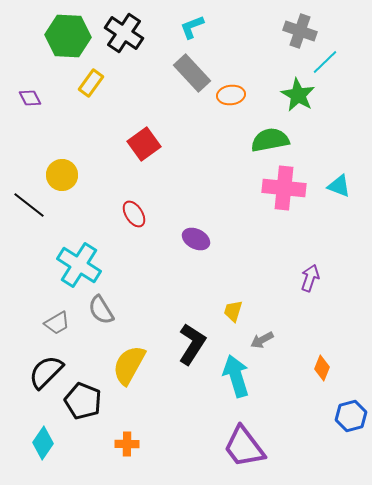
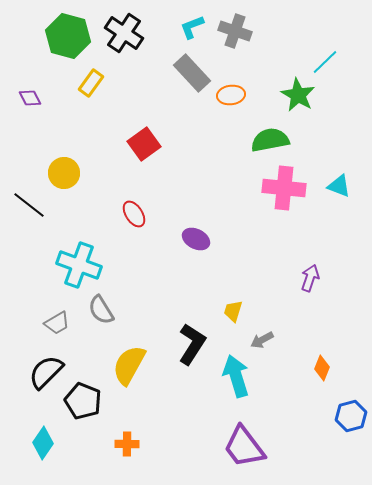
gray cross: moved 65 px left
green hexagon: rotated 12 degrees clockwise
yellow circle: moved 2 px right, 2 px up
cyan cross: rotated 12 degrees counterclockwise
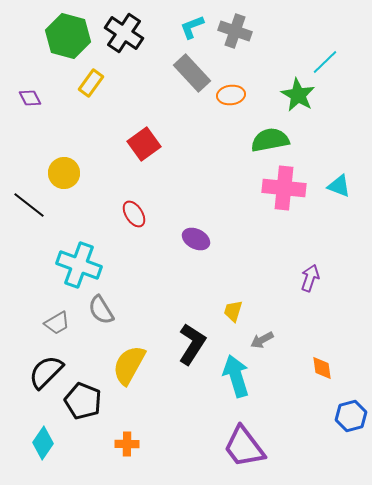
orange diamond: rotated 30 degrees counterclockwise
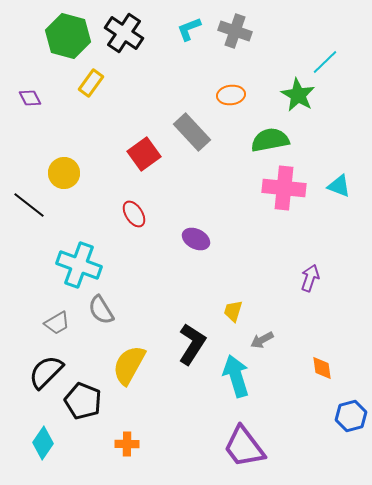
cyan L-shape: moved 3 px left, 2 px down
gray rectangle: moved 59 px down
red square: moved 10 px down
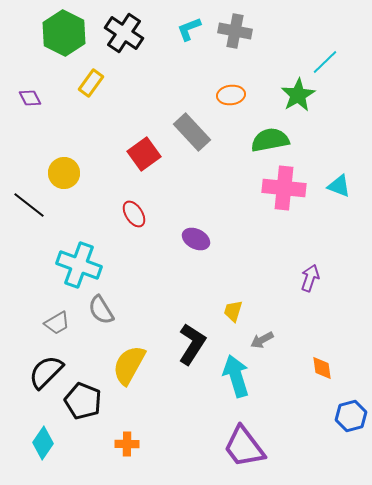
gray cross: rotated 8 degrees counterclockwise
green hexagon: moved 4 px left, 3 px up; rotated 12 degrees clockwise
green star: rotated 12 degrees clockwise
